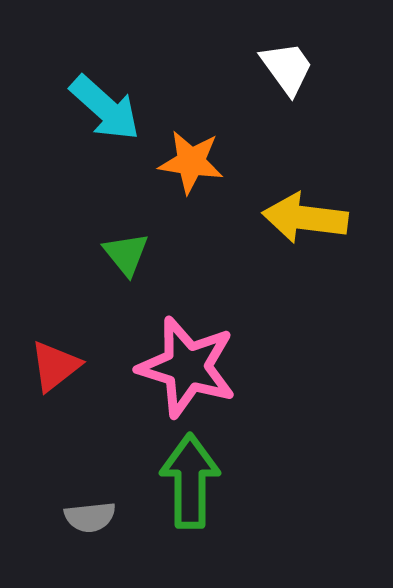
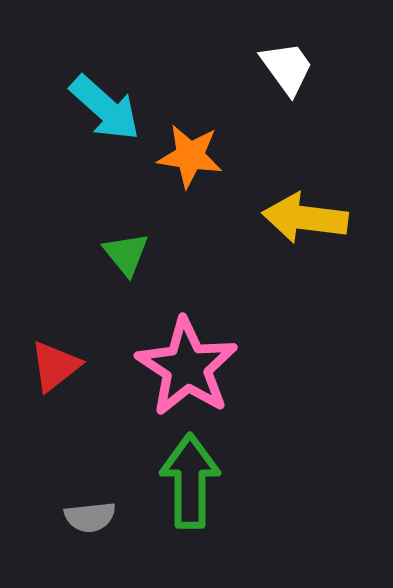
orange star: moved 1 px left, 6 px up
pink star: rotated 16 degrees clockwise
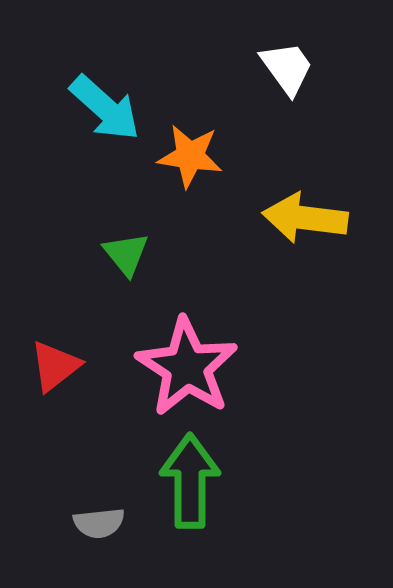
gray semicircle: moved 9 px right, 6 px down
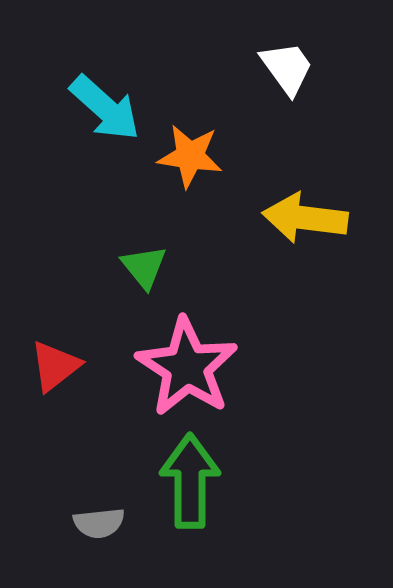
green triangle: moved 18 px right, 13 px down
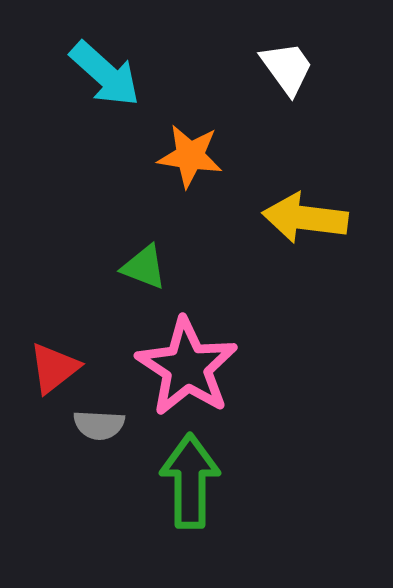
cyan arrow: moved 34 px up
green triangle: rotated 30 degrees counterclockwise
red triangle: moved 1 px left, 2 px down
gray semicircle: moved 98 px up; rotated 9 degrees clockwise
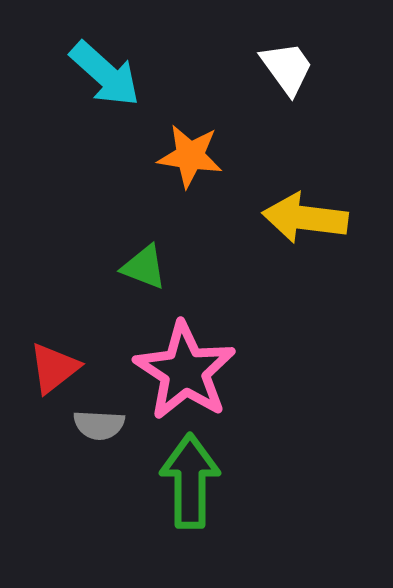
pink star: moved 2 px left, 4 px down
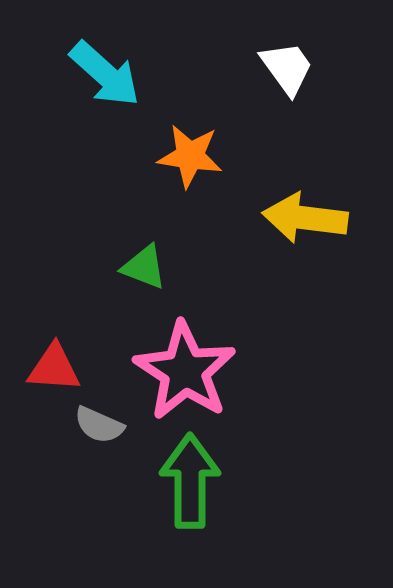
red triangle: rotated 42 degrees clockwise
gray semicircle: rotated 21 degrees clockwise
